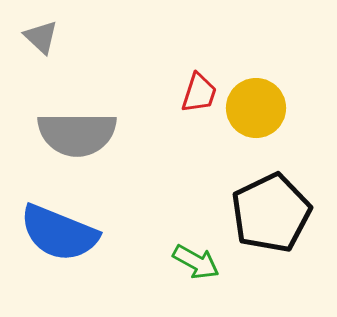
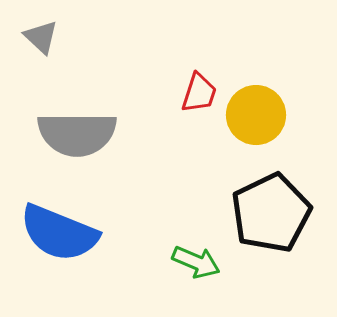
yellow circle: moved 7 px down
green arrow: rotated 6 degrees counterclockwise
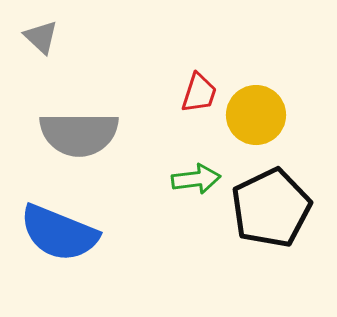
gray semicircle: moved 2 px right
black pentagon: moved 5 px up
green arrow: moved 83 px up; rotated 30 degrees counterclockwise
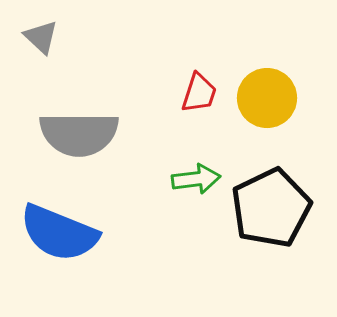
yellow circle: moved 11 px right, 17 px up
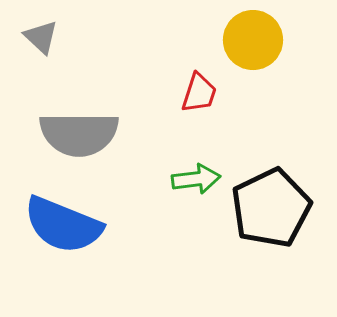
yellow circle: moved 14 px left, 58 px up
blue semicircle: moved 4 px right, 8 px up
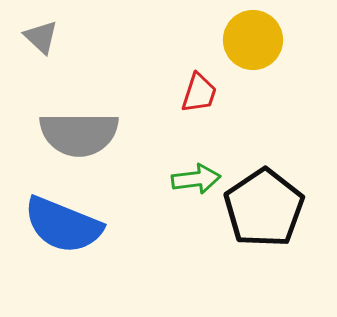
black pentagon: moved 7 px left; rotated 8 degrees counterclockwise
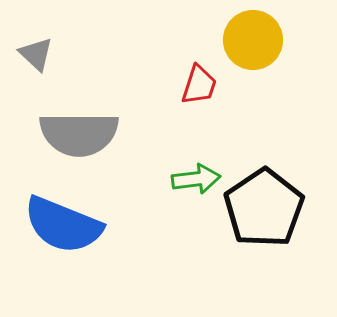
gray triangle: moved 5 px left, 17 px down
red trapezoid: moved 8 px up
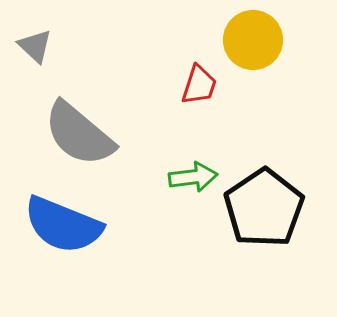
gray triangle: moved 1 px left, 8 px up
gray semicircle: rotated 40 degrees clockwise
green arrow: moved 3 px left, 2 px up
